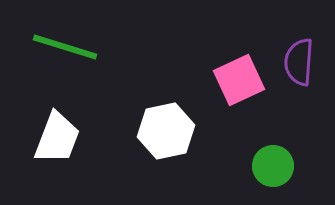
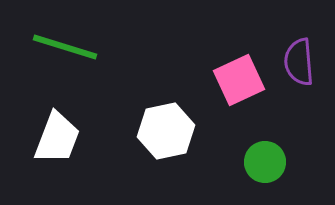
purple semicircle: rotated 9 degrees counterclockwise
green circle: moved 8 px left, 4 px up
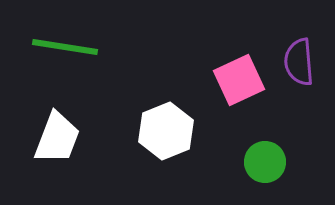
green line: rotated 8 degrees counterclockwise
white hexagon: rotated 10 degrees counterclockwise
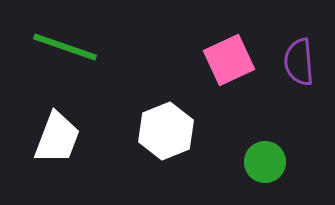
green line: rotated 10 degrees clockwise
pink square: moved 10 px left, 20 px up
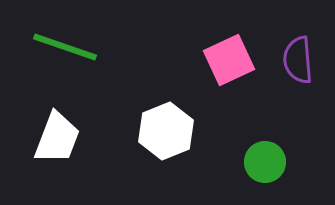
purple semicircle: moved 1 px left, 2 px up
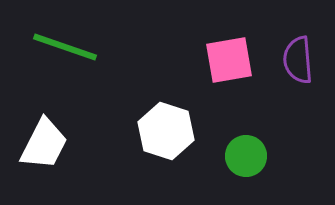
pink square: rotated 15 degrees clockwise
white hexagon: rotated 20 degrees counterclockwise
white trapezoid: moved 13 px left, 6 px down; rotated 6 degrees clockwise
green circle: moved 19 px left, 6 px up
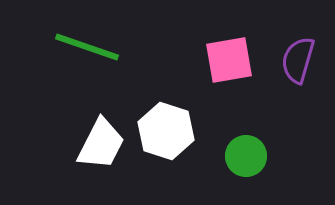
green line: moved 22 px right
purple semicircle: rotated 21 degrees clockwise
white trapezoid: moved 57 px right
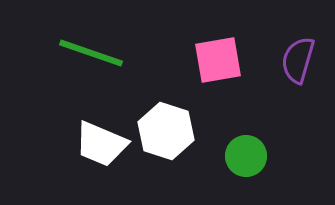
green line: moved 4 px right, 6 px down
pink square: moved 11 px left
white trapezoid: rotated 86 degrees clockwise
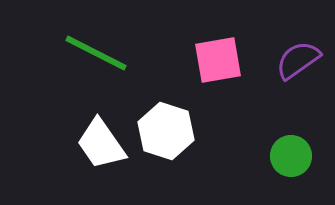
green line: moved 5 px right; rotated 8 degrees clockwise
purple semicircle: rotated 39 degrees clockwise
white trapezoid: rotated 32 degrees clockwise
green circle: moved 45 px right
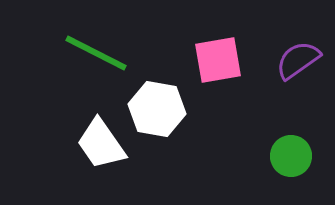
white hexagon: moved 9 px left, 22 px up; rotated 8 degrees counterclockwise
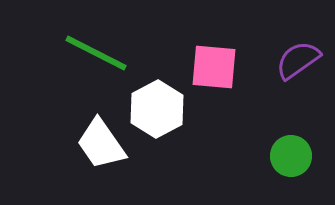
pink square: moved 4 px left, 7 px down; rotated 15 degrees clockwise
white hexagon: rotated 22 degrees clockwise
